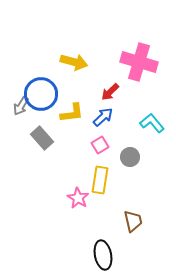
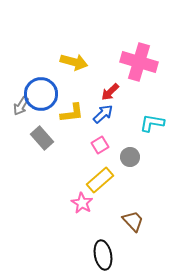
blue arrow: moved 3 px up
cyan L-shape: rotated 40 degrees counterclockwise
yellow rectangle: rotated 40 degrees clockwise
pink star: moved 4 px right, 5 px down
brown trapezoid: rotated 30 degrees counterclockwise
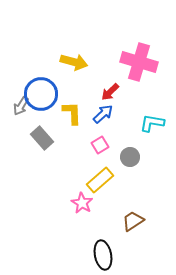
yellow L-shape: rotated 85 degrees counterclockwise
brown trapezoid: rotated 80 degrees counterclockwise
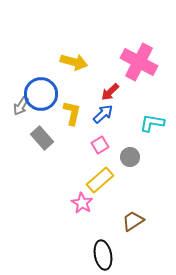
pink cross: rotated 12 degrees clockwise
yellow L-shape: rotated 15 degrees clockwise
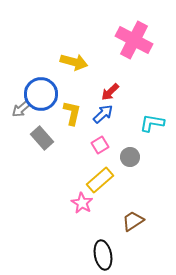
pink cross: moved 5 px left, 22 px up
gray arrow: moved 3 px down; rotated 18 degrees clockwise
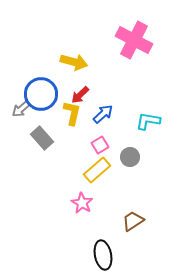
red arrow: moved 30 px left, 3 px down
cyan L-shape: moved 4 px left, 2 px up
yellow rectangle: moved 3 px left, 10 px up
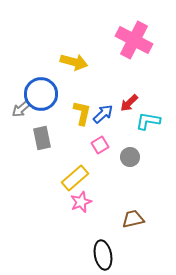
red arrow: moved 49 px right, 8 px down
yellow L-shape: moved 10 px right
gray rectangle: rotated 30 degrees clockwise
yellow rectangle: moved 22 px left, 8 px down
pink star: moved 1 px left, 1 px up; rotated 20 degrees clockwise
brown trapezoid: moved 2 px up; rotated 20 degrees clockwise
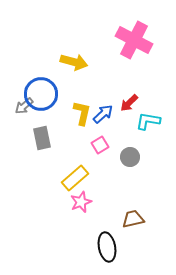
gray arrow: moved 3 px right, 3 px up
black ellipse: moved 4 px right, 8 px up
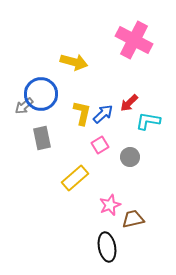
pink star: moved 29 px right, 3 px down
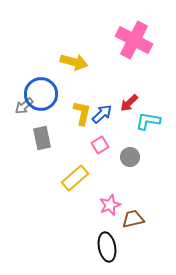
blue arrow: moved 1 px left
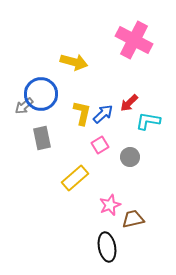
blue arrow: moved 1 px right
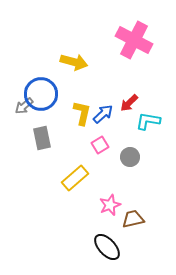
black ellipse: rotated 32 degrees counterclockwise
